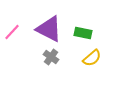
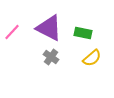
purple triangle: moved 1 px up
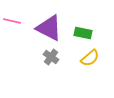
pink line: moved 11 px up; rotated 60 degrees clockwise
yellow semicircle: moved 2 px left
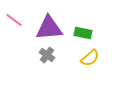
pink line: moved 2 px right, 1 px up; rotated 24 degrees clockwise
purple triangle: rotated 32 degrees counterclockwise
gray cross: moved 4 px left, 2 px up
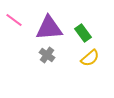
green rectangle: rotated 42 degrees clockwise
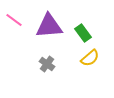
purple triangle: moved 2 px up
gray cross: moved 9 px down
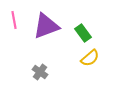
pink line: rotated 42 degrees clockwise
purple triangle: moved 3 px left; rotated 16 degrees counterclockwise
gray cross: moved 7 px left, 8 px down
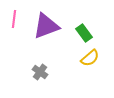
pink line: moved 1 px up; rotated 18 degrees clockwise
green rectangle: moved 1 px right
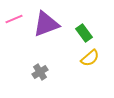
pink line: rotated 60 degrees clockwise
purple triangle: moved 2 px up
gray cross: rotated 21 degrees clockwise
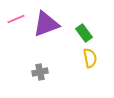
pink line: moved 2 px right
yellow semicircle: rotated 60 degrees counterclockwise
gray cross: rotated 21 degrees clockwise
